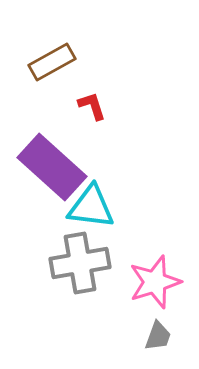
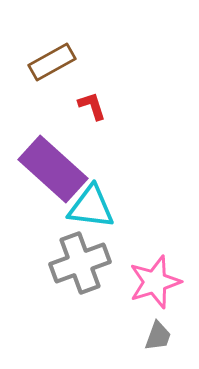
purple rectangle: moved 1 px right, 2 px down
gray cross: rotated 10 degrees counterclockwise
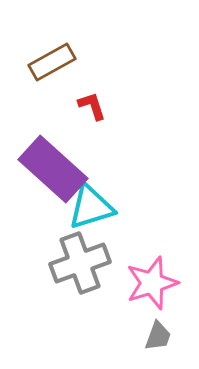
cyan triangle: rotated 24 degrees counterclockwise
pink star: moved 3 px left, 1 px down
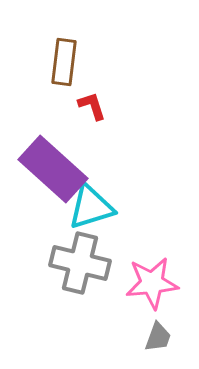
brown rectangle: moved 12 px right; rotated 54 degrees counterclockwise
gray cross: rotated 34 degrees clockwise
pink star: rotated 12 degrees clockwise
gray trapezoid: moved 1 px down
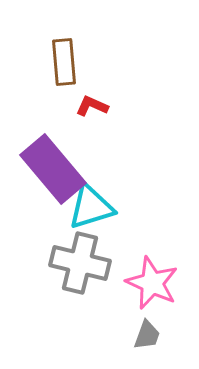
brown rectangle: rotated 12 degrees counterclockwise
red L-shape: rotated 48 degrees counterclockwise
purple rectangle: rotated 8 degrees clockwise
pink star: rotated 30 degrees clockwise
gray trapezoid: moved 11 px left, 2 px up
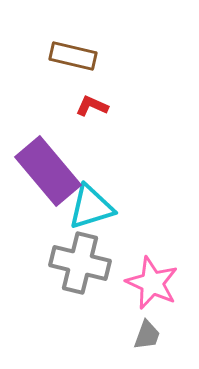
brown rectangle: moved 9 px right, 6 px up; rotated 72 degrees counterclockwise
purple rectangle: moved 5 px left, 2 px down
